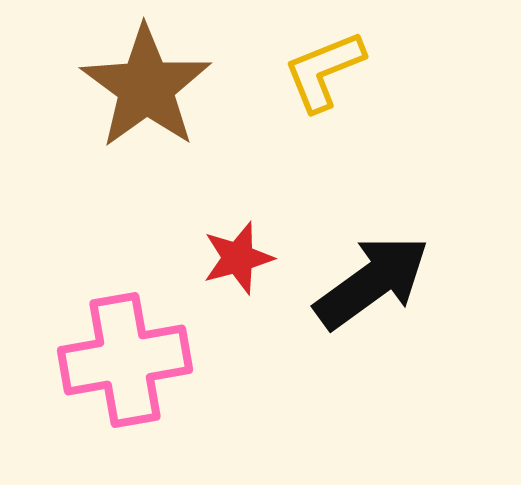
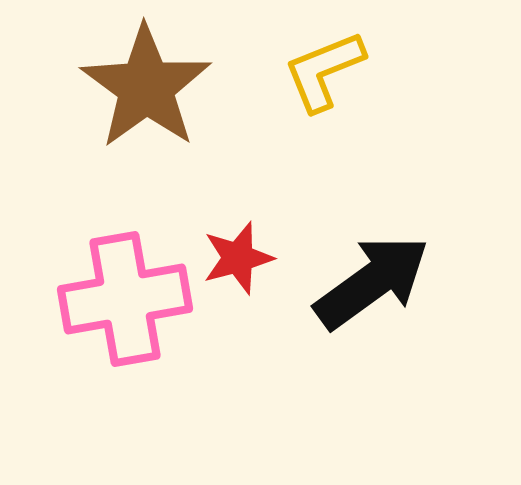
pink cross: moved 61 px up
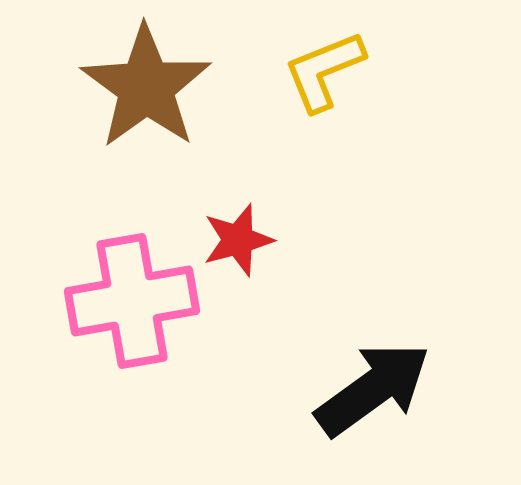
red star: moved 18 px up
black arrow: moved 1 px right, 107 px down
pink cross: moved 7 px right, 2 px down
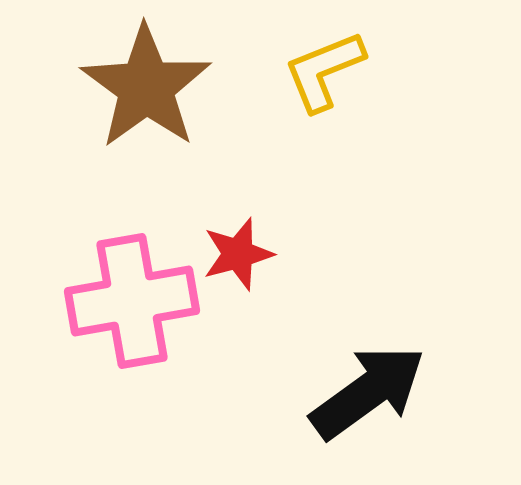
red star: moved 14 px down
black arrow: moved 5 px left, 3 px down
